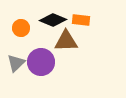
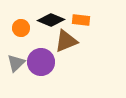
black diamond: moved 2 px left
brown triangle: rotated 20 degrees counterclockwise
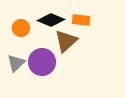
brown triangle: rotated 20 degrees counterclockwise
purple circle: moved 1 px right
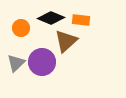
black diamond: moved 2 px up
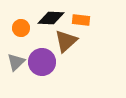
black diamond: rotated 20 degrees counterclockwise
gray triangle: moved 1 px up
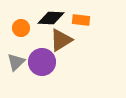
brown triangle: moved 5 px left, 1 px up; rotated 10 degrees clockwise
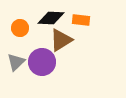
orange circle: moved 1 px left
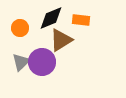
black diamond: rotated 24 degrees counterclockwise
gray triangle: moved 5 px right
